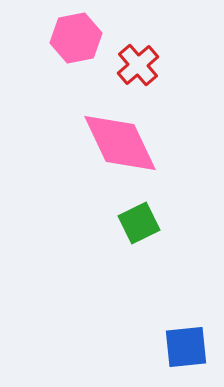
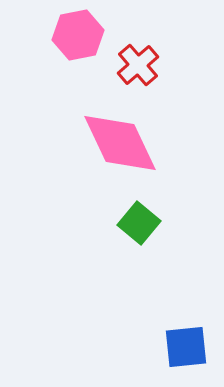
pink hexagon: moved 2 px right, 3 px up
green square: rotated 24 degrees counterclockwise
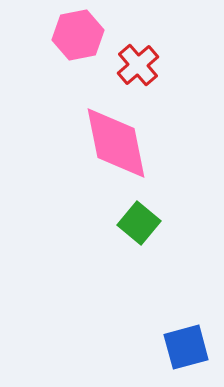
pink diamond: moved 4 px left; rotated 14 degrees clockwise
blue square: rotated 9 degrees counterclockwise
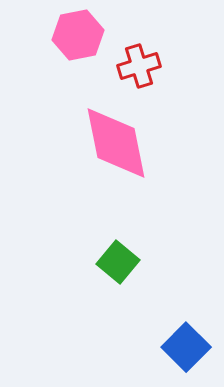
red cross: moved 1 px right, 1 px down; rotated 24 degrees clockwise
green square: moved 21 px left, 39 px down
blue square: rotated 30 degrees counterclockwise
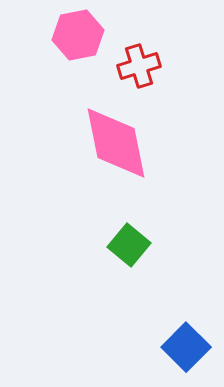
green square: moved 11 px right, 17 px up
